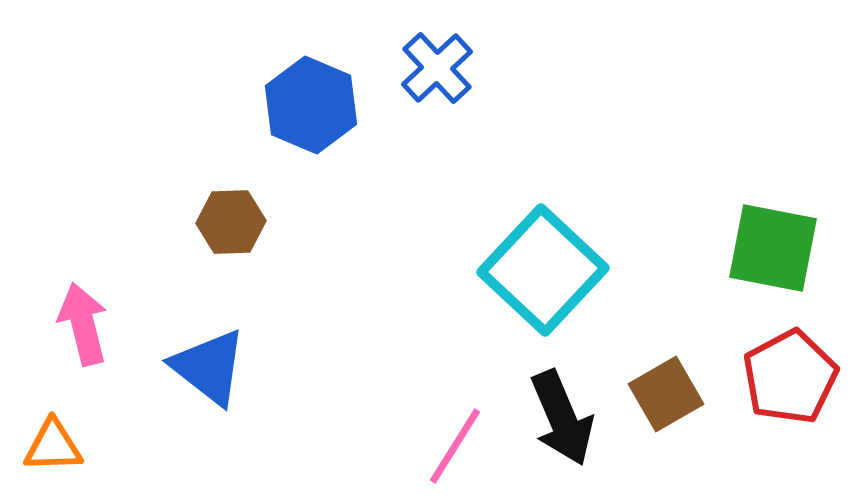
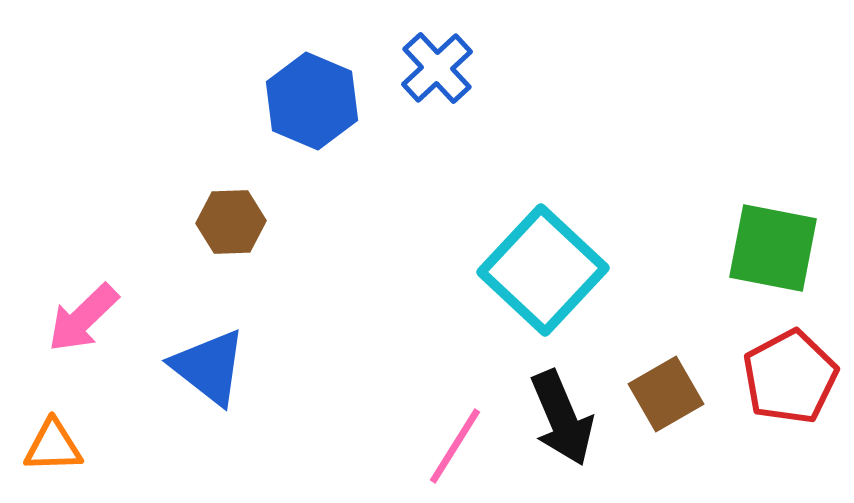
blue hexagon: moved 1 px right, 4 px up
pink arrow: moved 6 px up; rotated 120 degrees counterclockwise
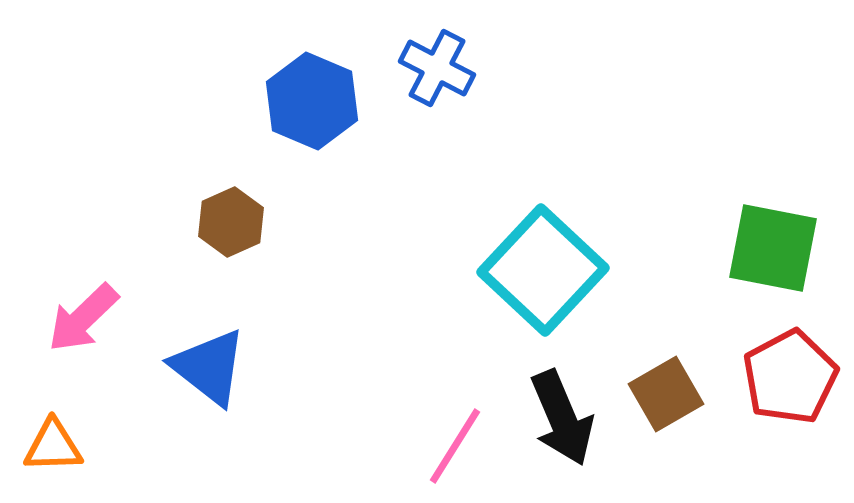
blue cross: rotated 20 degrees counterclockwise
brown hexagon: rotated 22 degrees counterclockwise
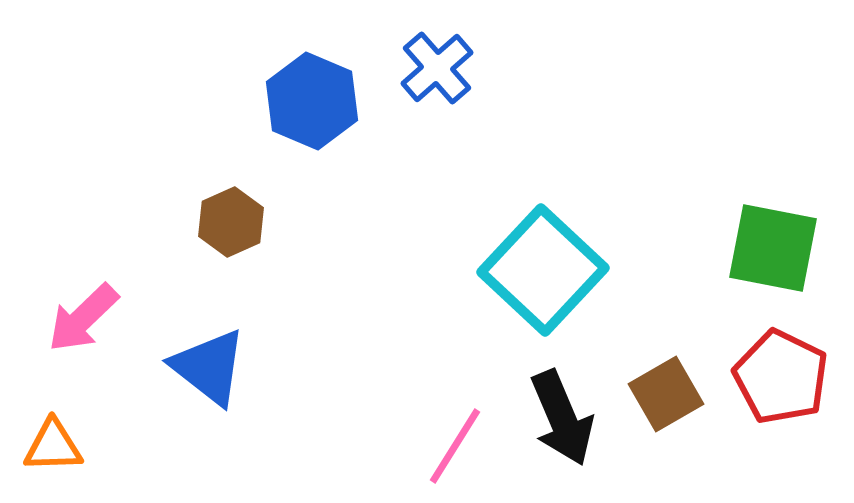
blue cross: rotated 22 degrees clockwise
red pentagon: moved 9 px left; rotated 18 degrees counterclockwise
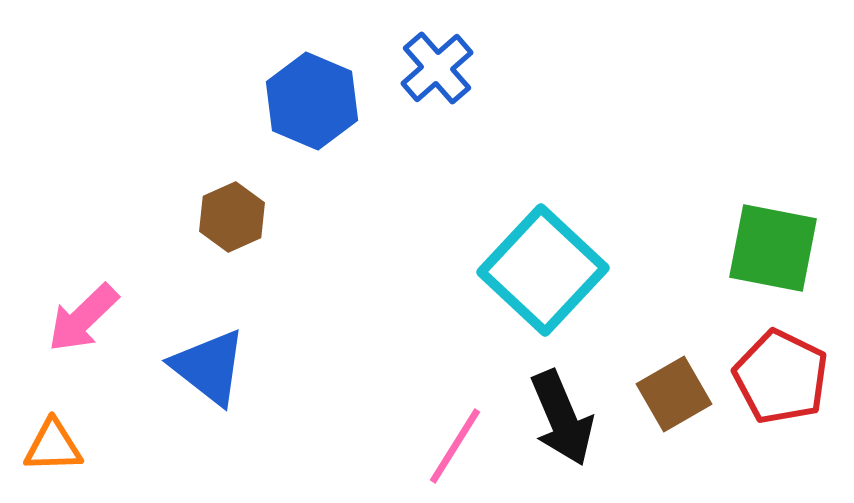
brown hexagon: moved 1 px right, 5 px up
brown square: moved 8 px right
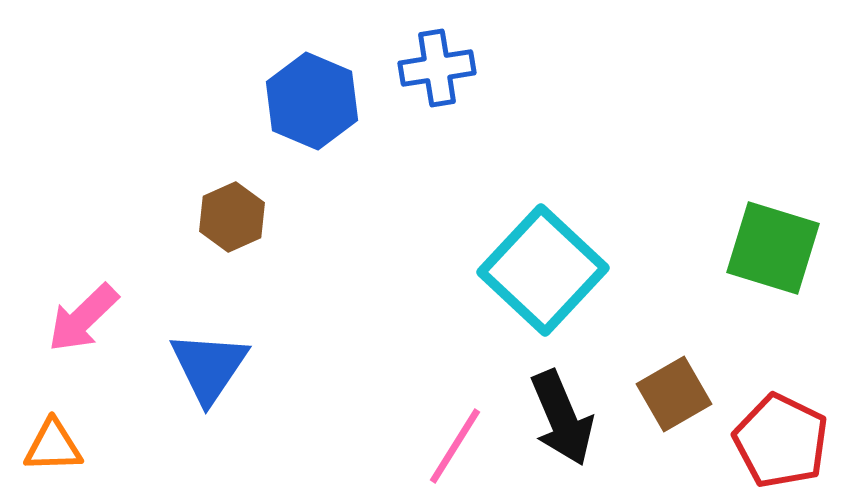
blue cross: rotated 32 degrees clockwise
green square: rotated 6 degrees clockwise
blue triangle: rotated 26 degrees clockwise
red pentagon: moved 64 px down
